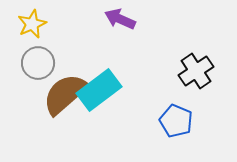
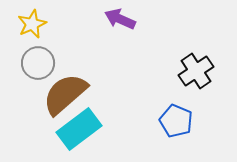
cyan rectangle: moved 20 px left, 39 px down
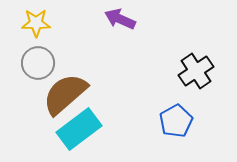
yellow star: moved 4 px right, 1 px up; rotated 24 degrees clockwise
blue pentagon: rotated 20 degrees clockwise
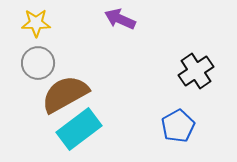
brown semicircle: rotated 12 degrees clockwise
blue pentagon: moved 2 px right, 5 px down
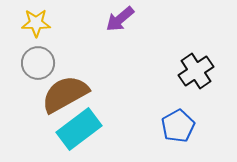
purple arrow: rotated 64 degrees counterclockwise
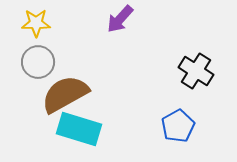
purple arrow: rotated 8 degrees counterclockwise
gray circle: moved 1 px up
black cross: rotated 24 degrees counterclockwise
cyan rectangle: rotated 54 degrees clockwise
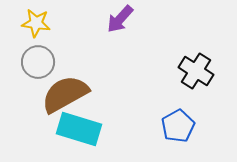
yellow star: rotated 8 degrees clockwise
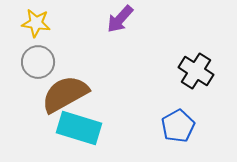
cyan rectangle: moved 1 px up
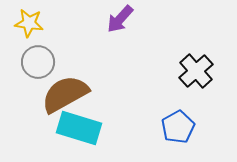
yellow star: moved 7 px left
black cross: rotated 16 degrees clockwise
blue pentagon: moved 1 px down
